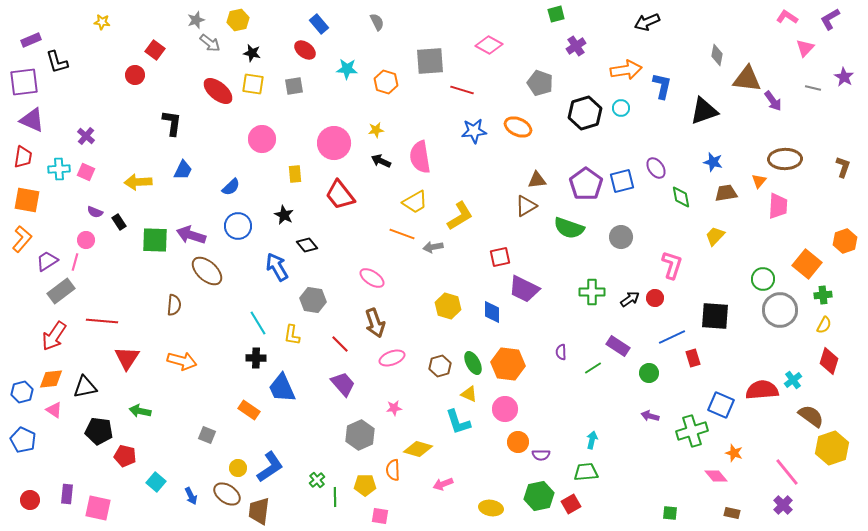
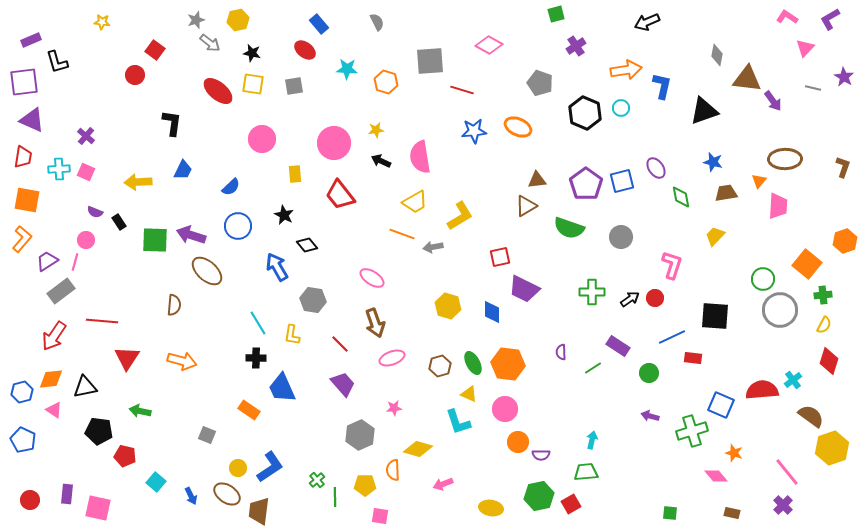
black hexagon at (585, 113): rotated 20 degrees counterclockwise
red rectangle at (693, 358): rotated 66 degrees counterclockwise
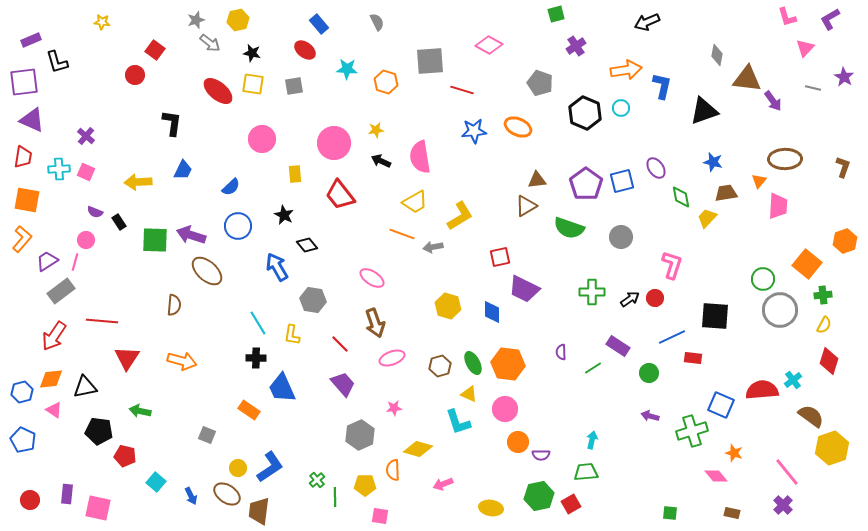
pink L-shape at (787, 17): rotated 140 degrees counterclockwise
yellow trapezoid at (715, 236): moved 8 px left, 18 px up
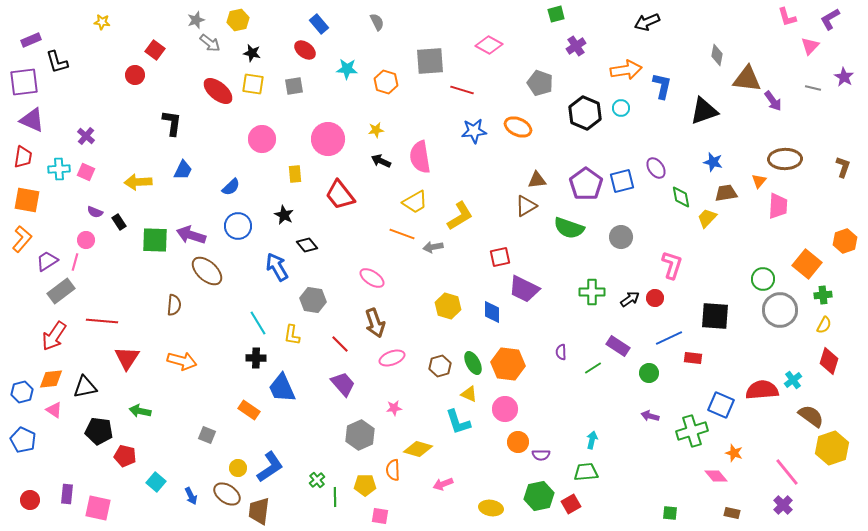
pink triangle at (805, 48): moved 5 px right, 2 px up
pink circle at (334, 143): moved 6 px left, 4 px up
blue line at (672, 337): moved 3 px left, 1 px down
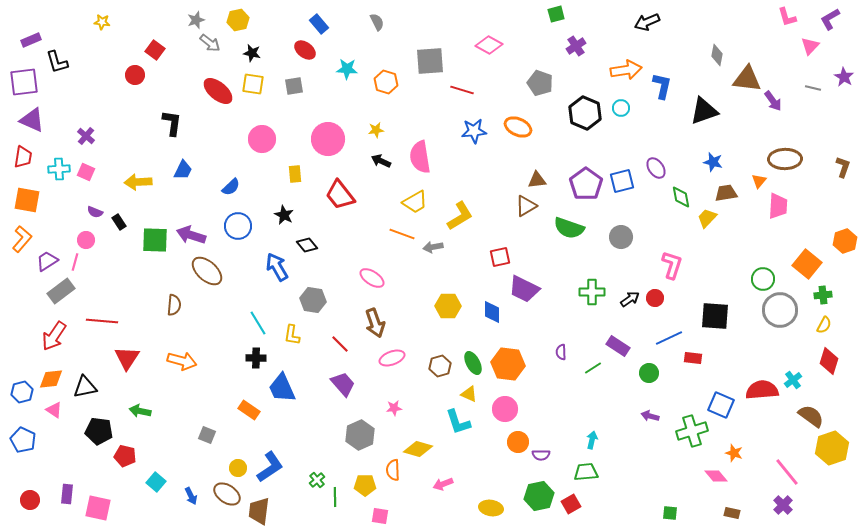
yellow hexagon at (448, 306): rotated 15 degrees counterclockwise
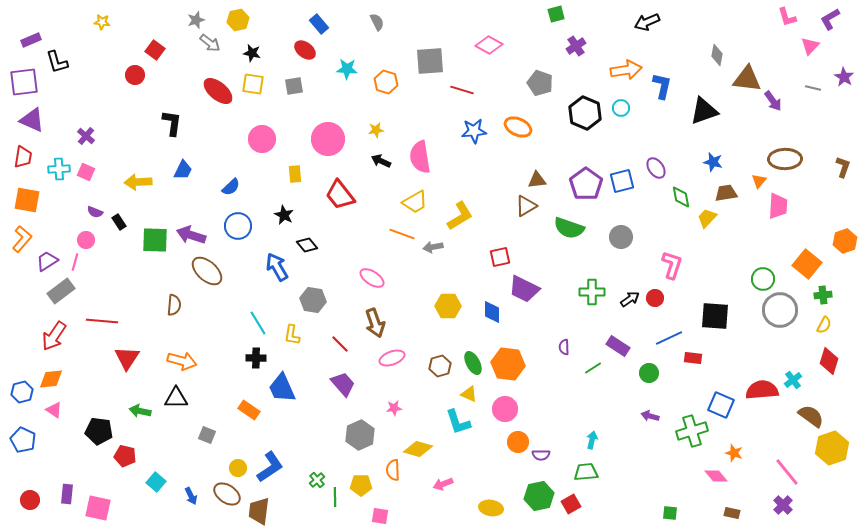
purple semicircle at (561, 352): moved 3 px right, 5 px up
black triangle at (85, 387): moved 91 px right, 11 px down; rotated 10 degrees clockwise
yellow pentagon at (365, 485): moved 4 px left
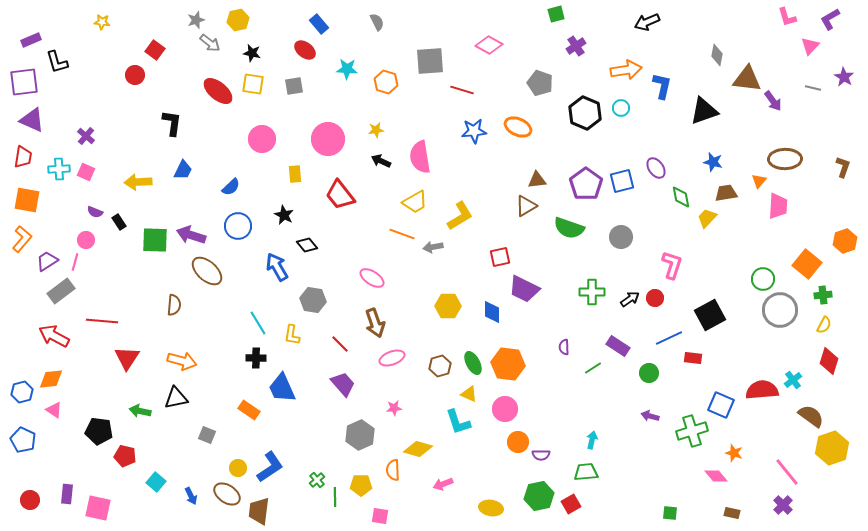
black square at (715, 316): moved 5 px left, 1 px up; rotated 32 degrees counterclockwise
red arrow at (54, 336): rotated 84 degrees clockwise
black triangle at (176, 398): rotated 10 degrees counterclockwise
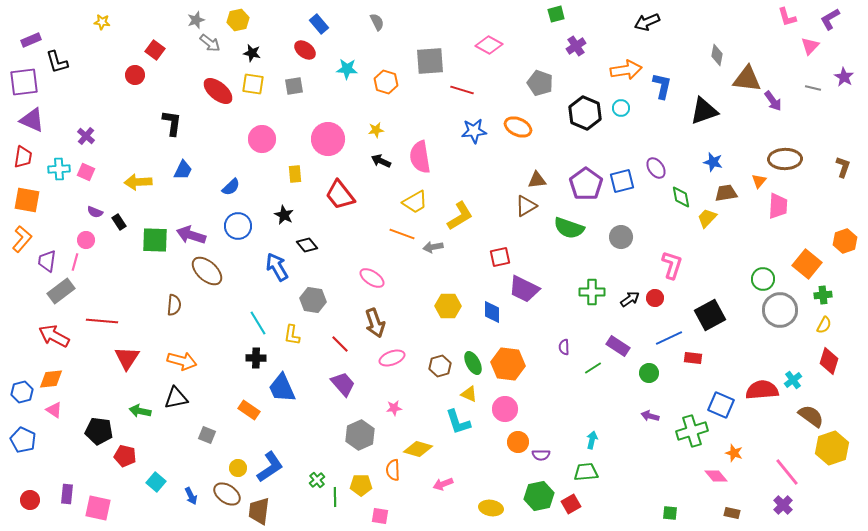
purple trapezoid at (47, 261): rotated 50 degrees counterclockwise
